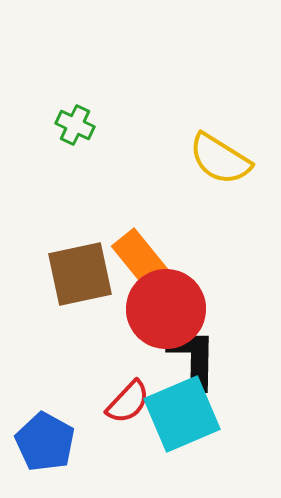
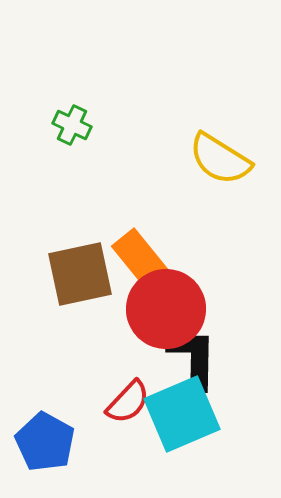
green cross: moved 3 px left
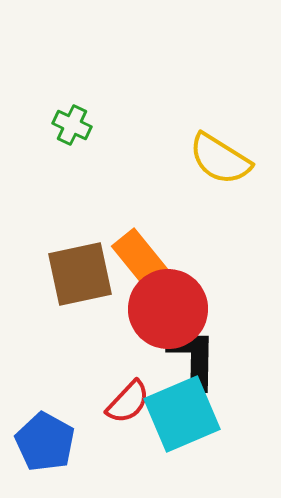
red circle: moved 2 px right
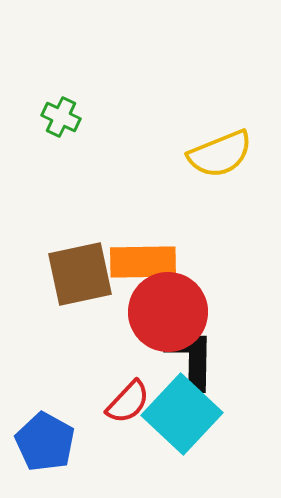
green cross: moved 11 px left, 8 px up
yellow semicircle: moved 5 px up; rotated 54 degrees counterclockwise
orange rectangle: rotated 52 degrees counterclockwise
red circle: moved 3 px down
black L-shape: moved 2 px left
cyan square: rotated 24 degrees counterclockwise
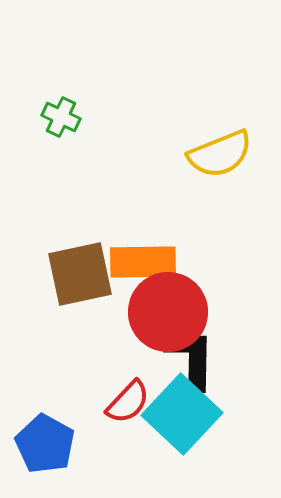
blue pentagon: moved 2 px down
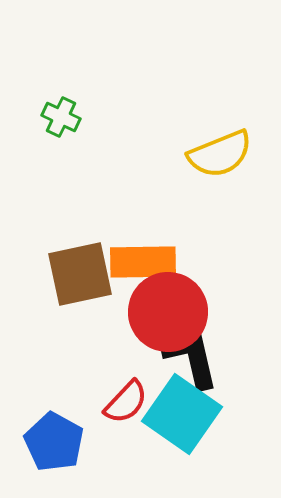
black L-shape: rotated 14 degrees counterclockwise
red semicircle: moved 2 px left
cyan square: rotated 8 degrees counterclockwise
blue pentagon: moved 9 px right, 2 px up
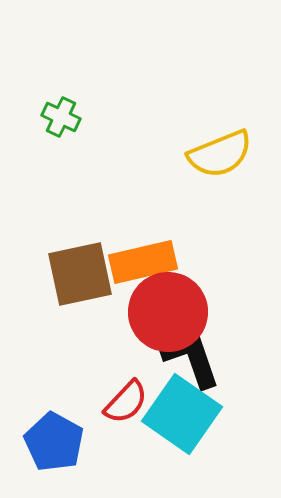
orange rectangle: rotated 12 degrees counterclockwise
black L-shape: rotated 6 degrees counterclockwise
